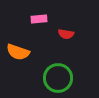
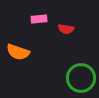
red semicircle: moved 5 px up
green circle: moved 23 px right
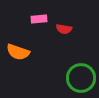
red semicircle: moved 2 px left
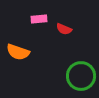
red semicircle: rotated 14 degrees clockwise
green circle: moved 2 px up
